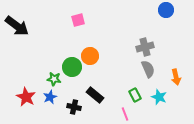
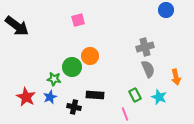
black rectangle: rotated 36 degrees counterclockwise
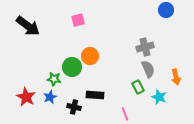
black arrow: moved 11 px right
green rectangle: moved 3 px right, 8 px up
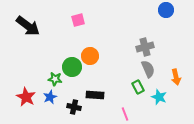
green star: moved 1 px right
